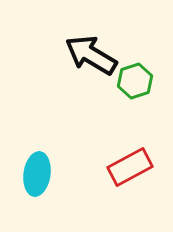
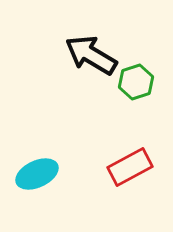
green hexagon: moved 1 px right, 1 px down
cyan ellipse: rotated 57 degrees clockwise
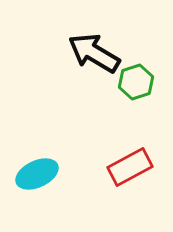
black arrow: moved 3 px right, 2 px up
